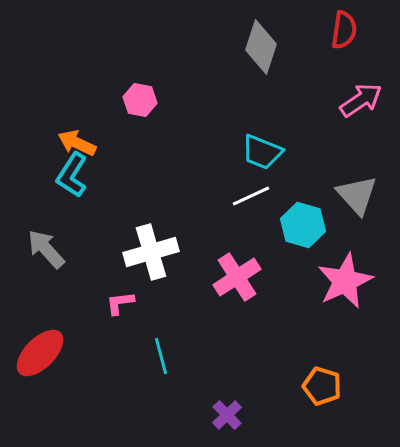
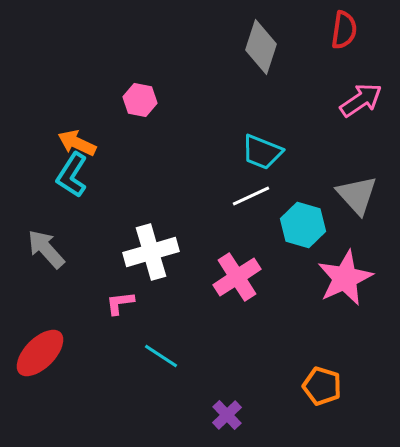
pink star: moved 3 px up
cyan line: rotated 42 degrees counterclockwise
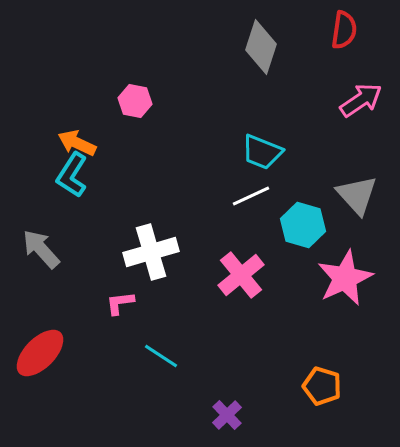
pink hexagon: moved 5 px left, 1 px down
gray arrow: moved 5 px left
pink cross: moved 4 px right, 2 px up; rotated 6 degrees counterclockwise
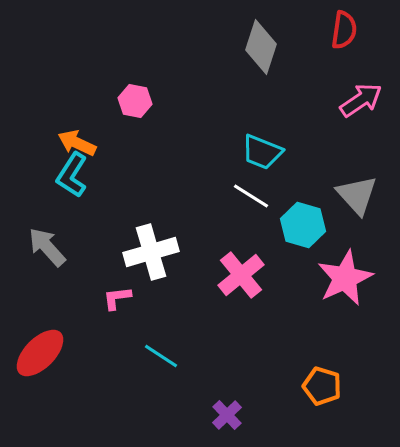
white line: rotated 57 degrees clockwise
gray arrow: moved 6 px right, 2 px up
pink L-shape: moved 3 px left, 5 px up
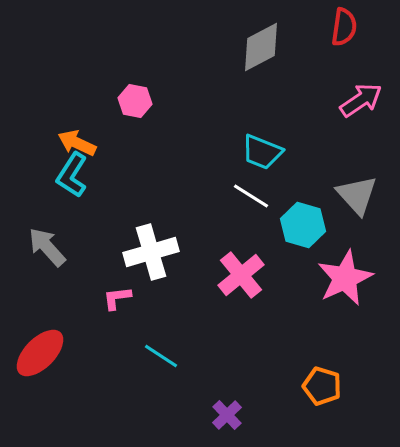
red semicircle: moved 3 px up
gray diamond: rotated 44 degrees clockwise
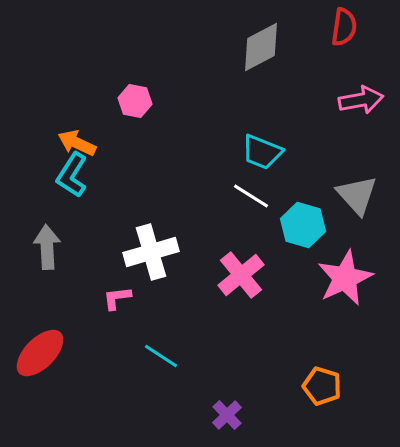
pink arrow: rotated 24 degrees clockwise
gray arrow: rotated 39 degrees clockwise
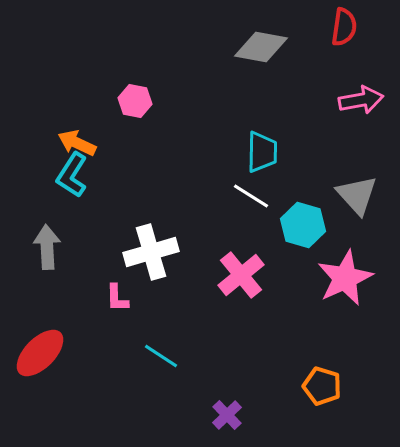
gray diamond: rotated 38 degrees clockwise
cyan trapezoid: rotated 111 degrees counterclockwise
pink L-shape: rotated 84 degrees counterclockwise
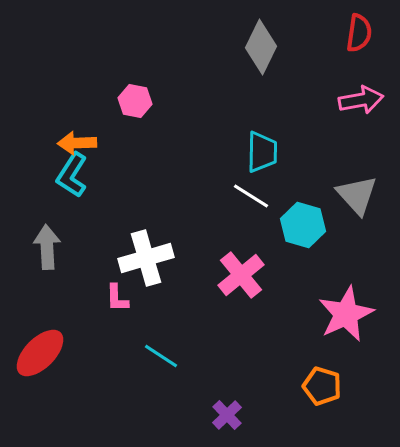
red semicircle: moved 15 px right, 6 px down
gray diamond: rotated 74 degrees counterclockwise
orange arrow: rotated 27 degrees counterclockwise
white cross: moved 5 px left, 6 px down
pink star: moved 1 px right, 36 px down
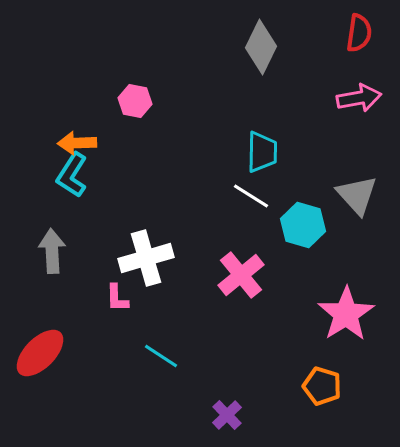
pink arrow: moved 2 px left, 2 px up
gray arrow: moved 5 px right, 4 px down
pink star: rotated 8 degrees counterclockwise
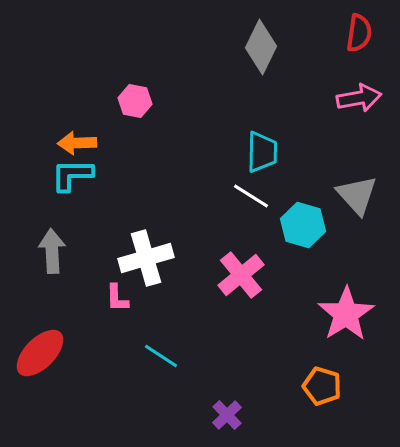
cyan L-shape: rotated 57 degrees clockwise
